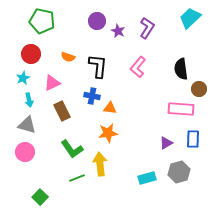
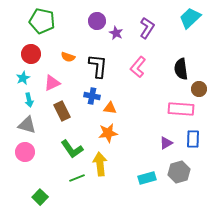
purple star: moved 2 px left, 2 px down
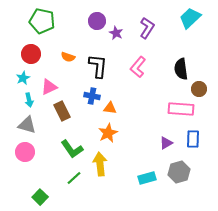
pink triangle: moved 3 px left, 4 px down
orange star: rotated 18 degrees counterclockwise
green line: moved 3 px left; rotated 21 degrees counterclockwise
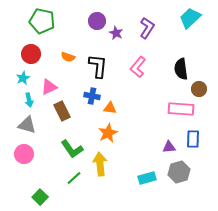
purple triangle: moved 3 px right, 4 px down; rotated 24 degrees clockwise
pink circle: moved 1 px left, 2 px down
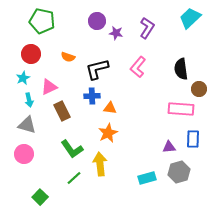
purple star: rotated 16 degrees counterclockwise
black L-shape: moved 1 px left, 3 px down; rotated 110 degrees counterclockwise
blue cross: rotated 14 degrees counterclockwise
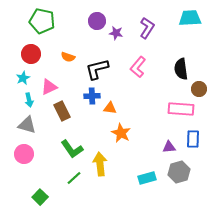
cyan trapezoid: rotated 40 degrees clockwise
orange star: moved 13 px right; rotated 18 degrees counterclockwise
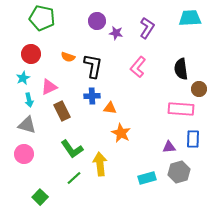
green pentagon: moved 3 px up
black L-shape: moved 4 px left, 3 px up; rotated 115 degrees clockwise
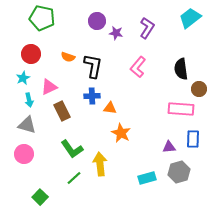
cyan trapezoid: rotated 35 degrees counterclockwise
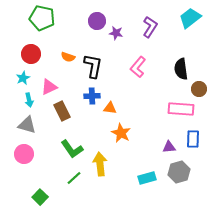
purple L-shape: moved 3 px right, 1 px up
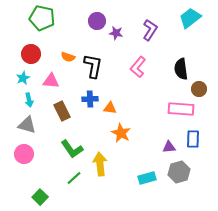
purple L-shape: moved 3 px down
pink triangle: moved 2 px right, 6 px up; rotated 30 degrees clockwise
blue cross: moved 2 px left, 3 px down
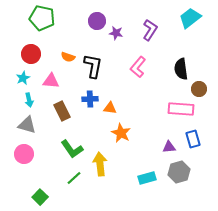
blue rectangle: rotated 18 degrees counterclockwise
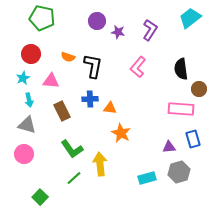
purple star: moved 2 px right, 1 px up
